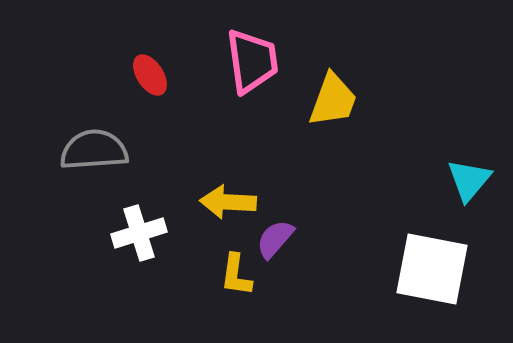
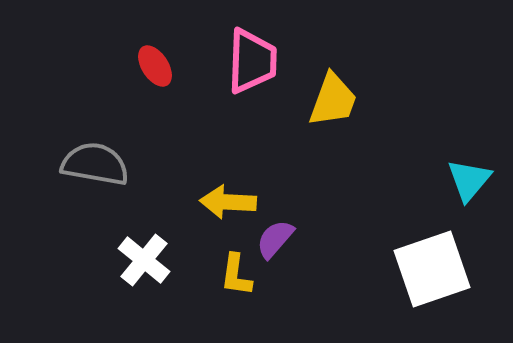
pink trapezoid: rotated 10 degrees clockwise
red ellipse: moved 5 px right, 9 px up
gray semicircle: moved 1 px right, 14 px down; rotated 14 degrees clockwise
white cross: moved 5 px right, 27 px down; rotated 34 degrees counterclockwise
white square: rotated 30 degrees counterclockwise
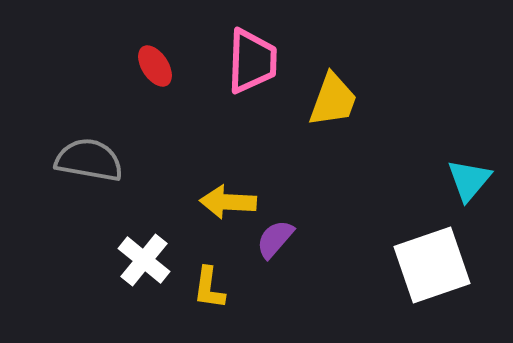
gray semicircle: moved 6 px left, 4 px up
white square: moved 4 px up
yellow L-shape: moved 27 px left, 13 px down
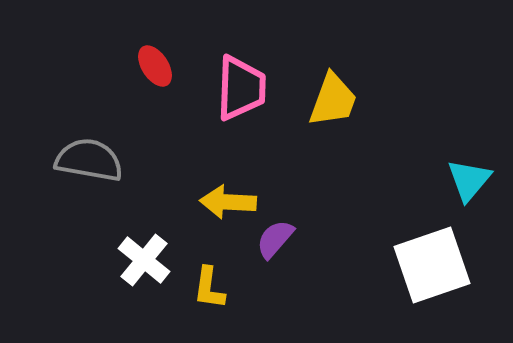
pink trapezoid: moved 11 px left, 27 px down
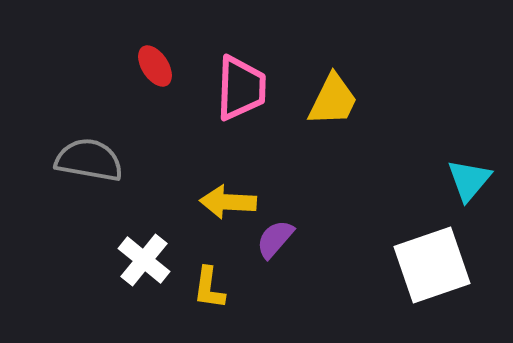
yellow trapezoid: rotated 6 degrees clockwise
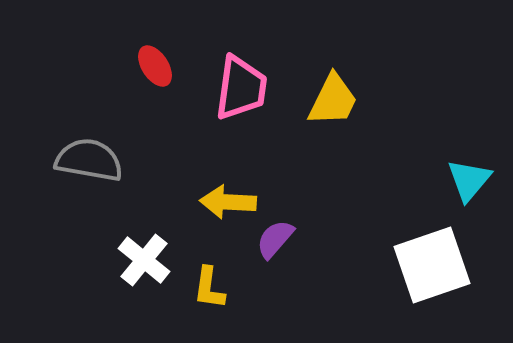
pink trapezoid: rotated 6 degrees clockwise
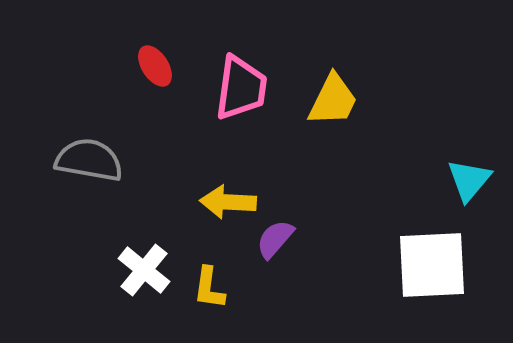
white cross: moved 10 px down
white square: rotated 16 degrees clockwise
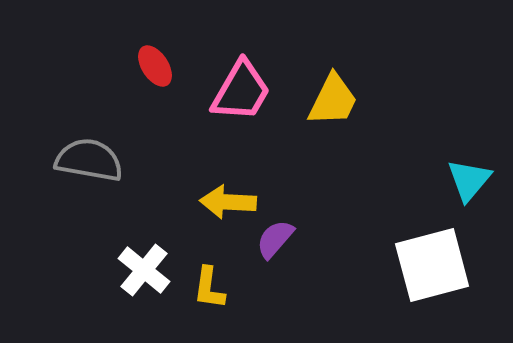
pink trapezoid: moved 3 px down; rotated 22 degrees clockwise
white square: rotated 12 degrees counterclockwise
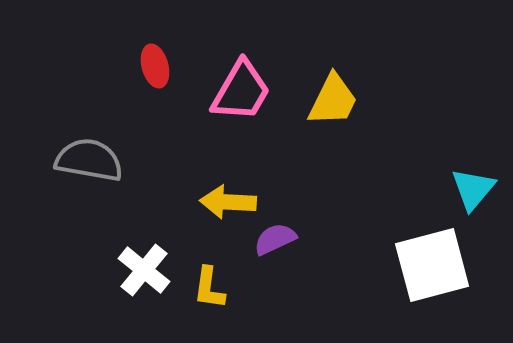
red ellipse: rotated 18 degrees clockwise
cyan triangle: moved 4 px right, 9 px down
purple semicircle: rotated 24 degrees clockwise
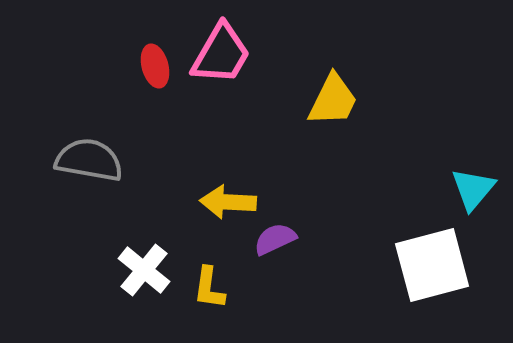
pink trapezoid: moved 20 px left, 37 px up
